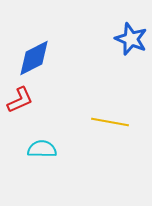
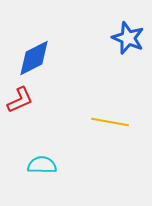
blue star: moved 3 px left, 1 px up
cyan semicircle: moved 16 px down
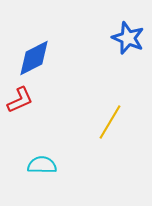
yellow line: rotated 69 degrees counterclockwise
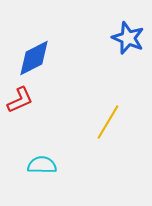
yellow line: moved 2 px left
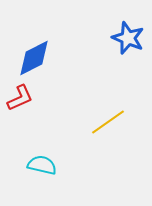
red L-shape: moved 2 px up
yellow line: rotated 24 degrees clockwise
cyan semicircle: rotated 12 degrees clockwise
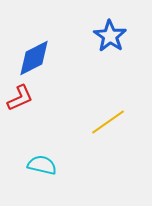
blue star: moved 18 px left, 2 px up; rotated 12 degrees clockwise
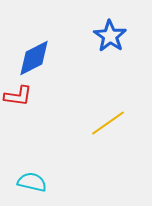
red L-shape: moved 2 px left, 2 px up; rotated 32 degrees clockwise
yellow line: moved 1 px down
cyan semicircle: moved 10 px left, 17 px down
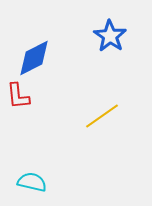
red L-shape: rotated 76 degrees clockwise
yellow line: moved 6 px left, 7 px up
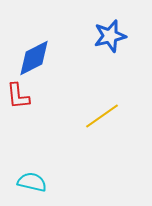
blue star: rotated 24 degrees clockwise
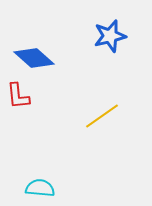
blue diamond: rotated 69 degrees clockwise
cyan semicircle: moved 8 px right, 6 px down; rotated 8 degrees counterclockwise
